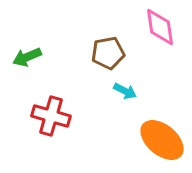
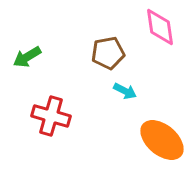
green arrow: rotated 8 degrees counterclockwise
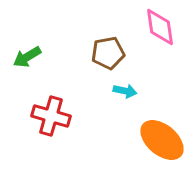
cyan arrow: rotated 15 degrees counterclockwise
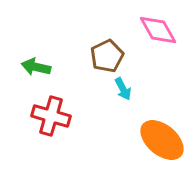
pink diamond: moved 2 px left, 3 px down; rotated 21 degrees counterclockwise
brown pentagon: moved 1 px left, 3 px down; rotated 16 degrees counterclockwise
green arrow: moved 9 px right, 10 px down; rotated 44 degrees clockwise
cyan arrow: moved 2 px left, 2 px up; rotated 50 degrees clockwise
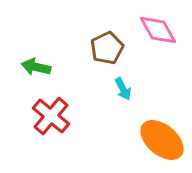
brown pentagon: moved 8 px up
red cross: rotated 24 degrees clockwise
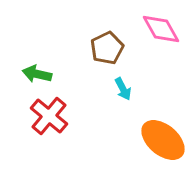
pink diamond: moved 3 px right, 1 px up
green arrow: moved 1 px right, 7 px down
red cross: moved 2 px left
orange ellipse: moved 1 px right
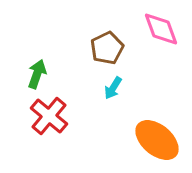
pink diamond: rotated 9 degrees clockwise
green arrow: rotated 96 degrees clockwise
cyan arrow: moved 10 px left, 1 px up; rotated 60 degrees clockwise
orange ellipse: moved 6 px left
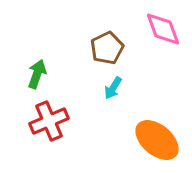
pink diamond: moved 2 px right
red cross: moved 5 px down; rotated 27 degrees clockwise
